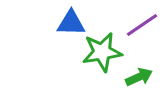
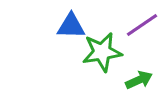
blue triangle: moved 3 px down
green arrow: moved 3 px down
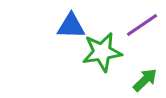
green arrow: moved 6 px right; rotated 20 degrees counterclockwise
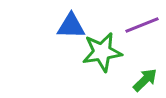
purple line: rotated 12 degrees clockwise
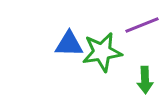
blue triangle: moved 2 px left, 18 px down
green arrow: rotated 132 degrees clockwise
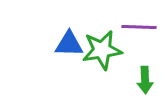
purple line: moved 3 px left, 2 px down; rotated 24 degrees clockwise
green star: moved 2 px up
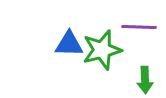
green star: rotated 6 degrees counterclockwise
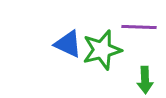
blue triangle: moved 1 px left; rotated 24 degrees clockwise
